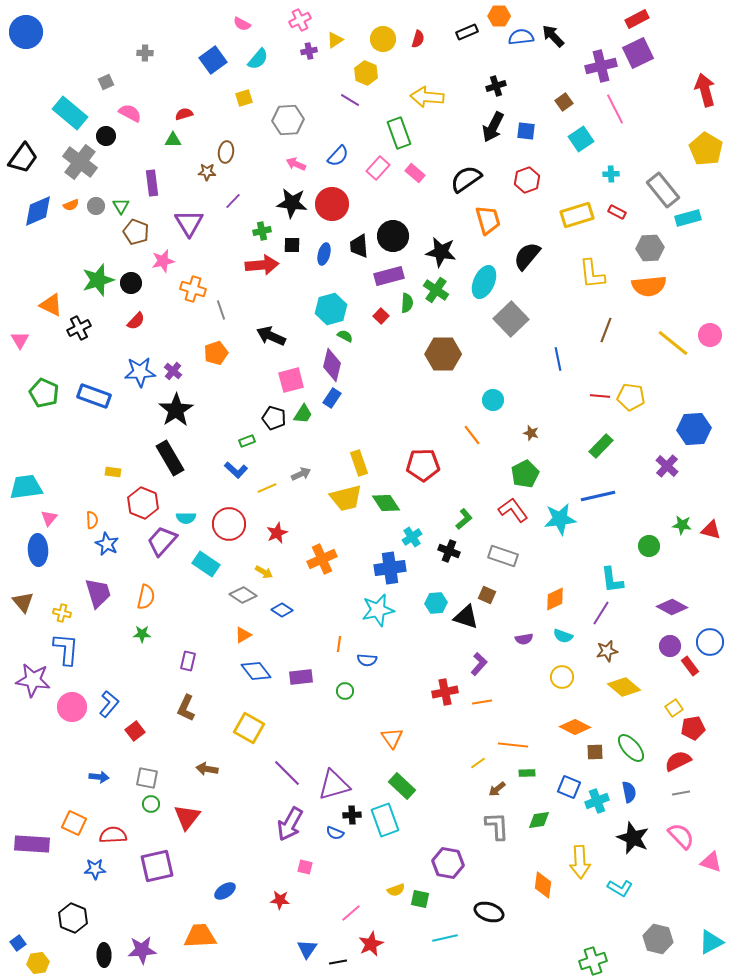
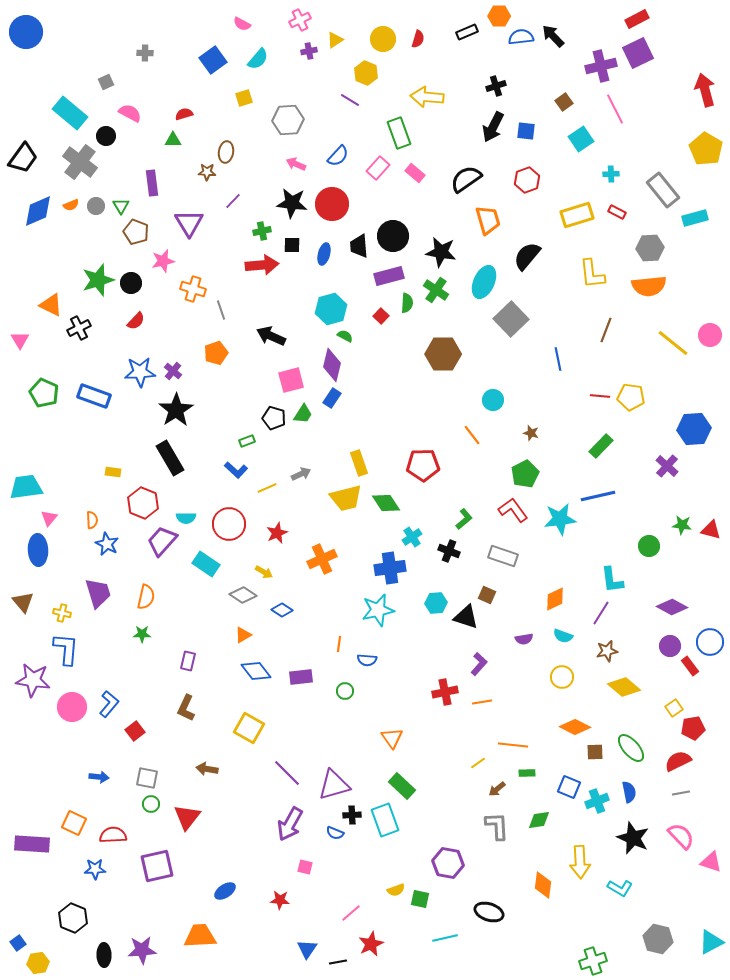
cyan rectangle at (688, 218): moved 7 px right
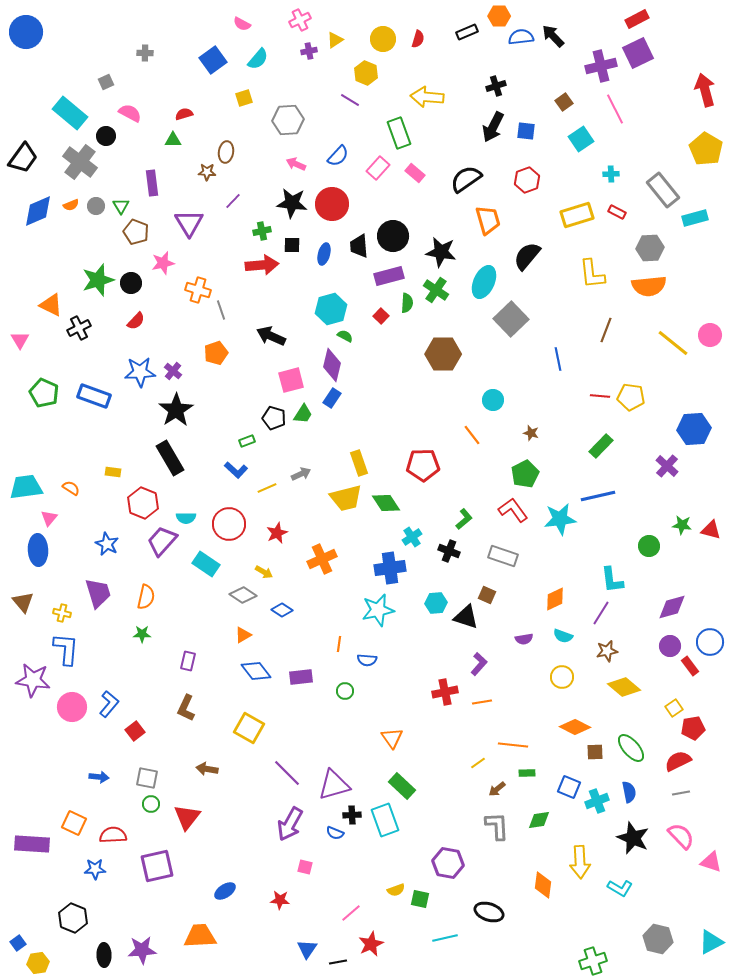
pink star at (163, 261): moved 2 px down
orange cross at (193, 289): moved 5 px right, 1 px down
orange semicircle at (92, 520): moved 21 px left, 32 px up; rotated 54 degrees counterclockwise
purple diamond at (672, 607): rotated 44 degrees counterclockwise
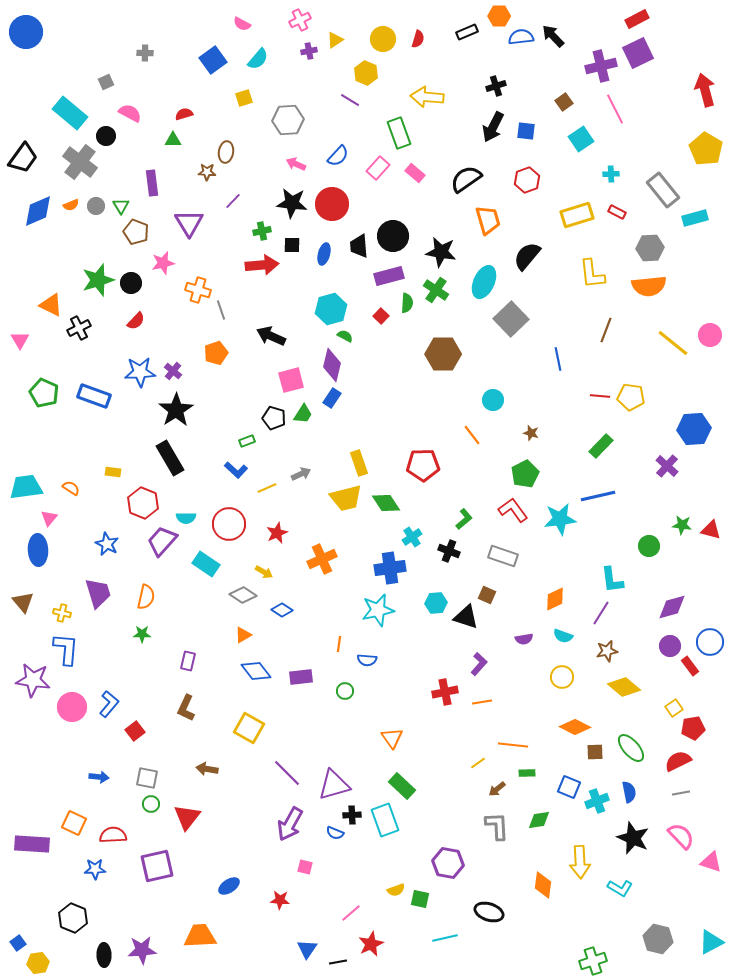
blue ellipse at (225, 891): moved 4 px right, 5 px up
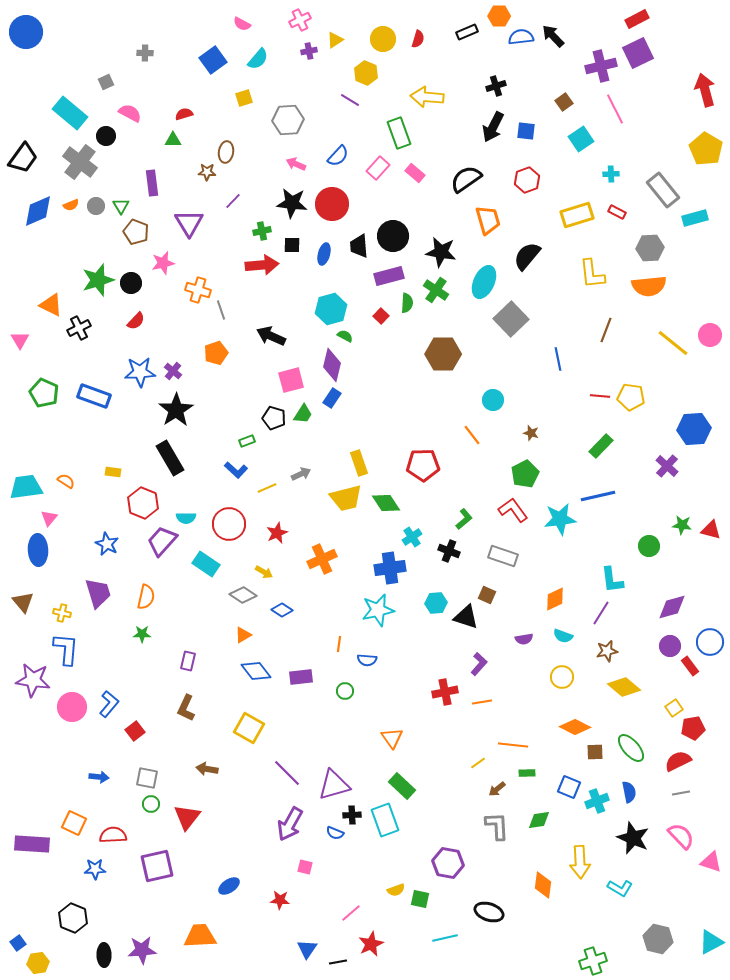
orange semicircle at (71, 488): moved 5 px left, 7 px up
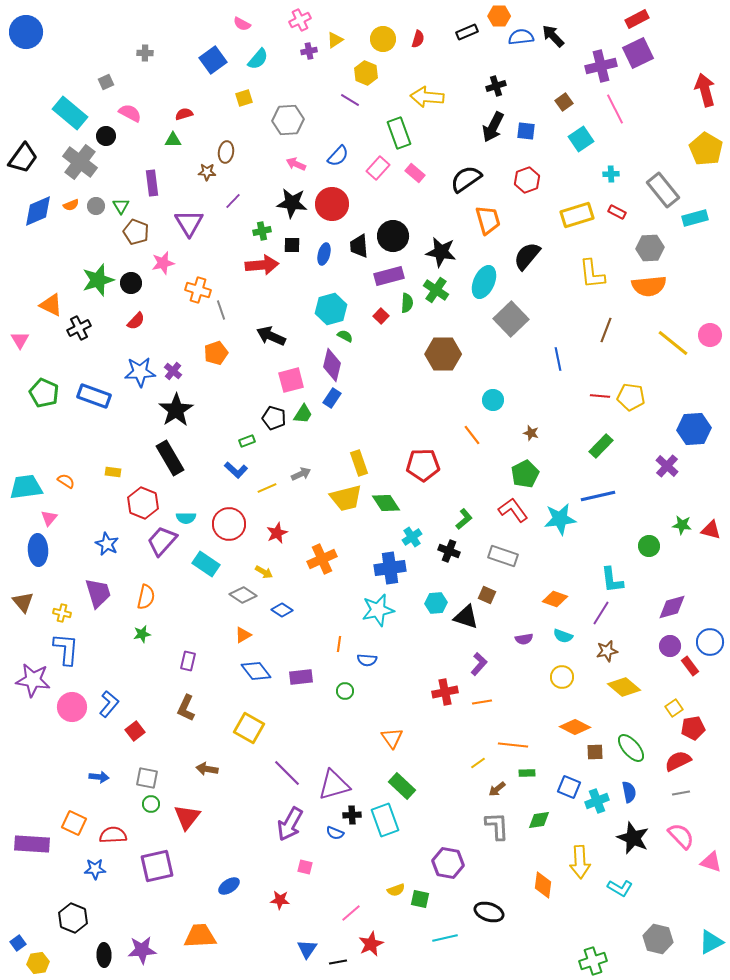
orange diamond at (555, 599): rotated 45 degrees clockwise
green star at (142, 634): rotated 12 degrees counterclockwise
